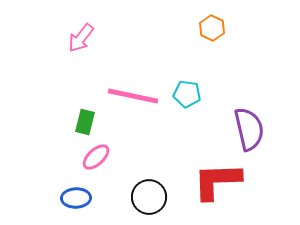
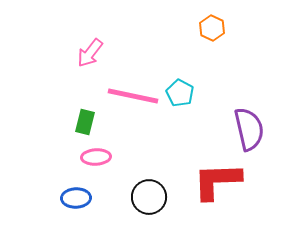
pink arrow: moved 9 px right, 15 px down
cyan pentagon: moved 7 px left, 1 px up; rotated 20 degrees clockwise
pink ellipse: rotated 40 degrees clockwise
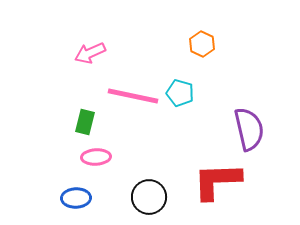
orange hexagon: moved 10 px left, 16 px down
pink arrow: rotated 28 degrees clockwise
cyan pentagon: rotated 12 degrees counterclockwise
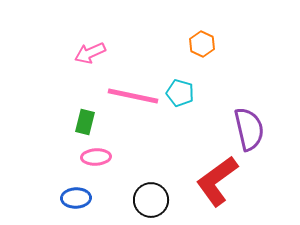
red L-shape: rotated 34 degrees counterclockwise
black circle: moved 2 px right, 3 px down
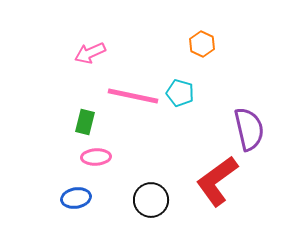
blue ellipse: rotated 8 degrees counterclockwise
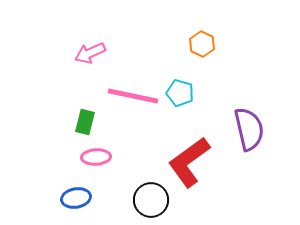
red L-shape: moved 28 px left, 19 px up
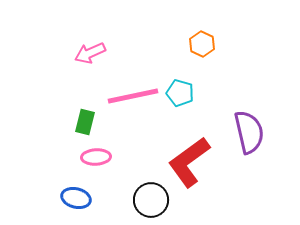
pink line: rotated 24 degrees counterclockwise
purple semicircle: moved 3 px down
blue ellipse: rotated 24 degrees clockwise
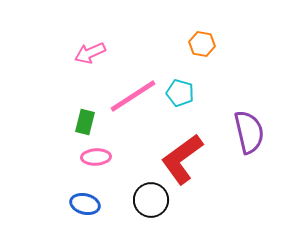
orange hexagon: rotated 15 degrees counterclockwise
pink line: rotated 21 degrees counterclockwise
red L-shape: moved 7 px left, 3 px up
blue ellipse: moved 9 px right, 6 px down
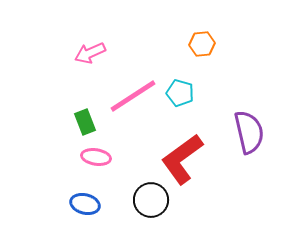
orange hexagon: rotated 15 degrees counterclockwise
green rectangle: rotated 35 degrees counterclockwise
pink ellipse: rotated 12 degrees clockwise
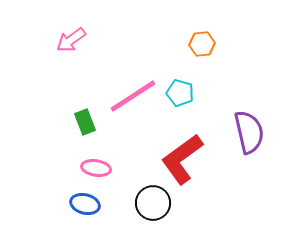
pink arrow: moved 19 px left, 13 px up; rotated 12 degrees counterclockwise
pink ellipse: moved 11 px down
black circle: moved 2 px right, 3 px down
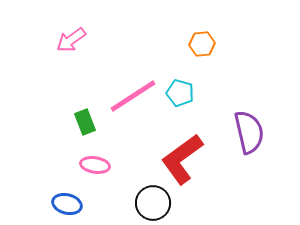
pink ellipse: moved 1 px left, 3 px up
blue ellipse: moved 18 px left
